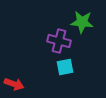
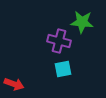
cyan square: moved 2 px left, 2 px down
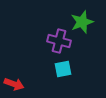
green star: rotated 25 degrees counterclockwise
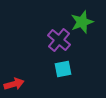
purple cross: moved 1 px up; rotated 25 degrees clockwise
red arrow: rotated 36 degrees counterclockwise
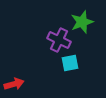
purple cross: rotated 15 degrees counterclockwise
cyan square: moved 7 px right, 6 px up
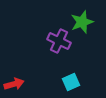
purple cross: moved 1 px down
cyan square: moved 1 px right, 19 px down; rotated 12 degrees counterclockwise
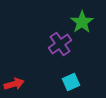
green star: rotated 15 degrees counterclockwise
purple cross: moved 1 px right, 3 px down; rotated 30 degrees clockwise
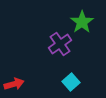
cyan square: rotated 18 degrees counterclockwise
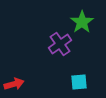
cyan square: moved 8 px right; rotated 36 degrees clockwise
